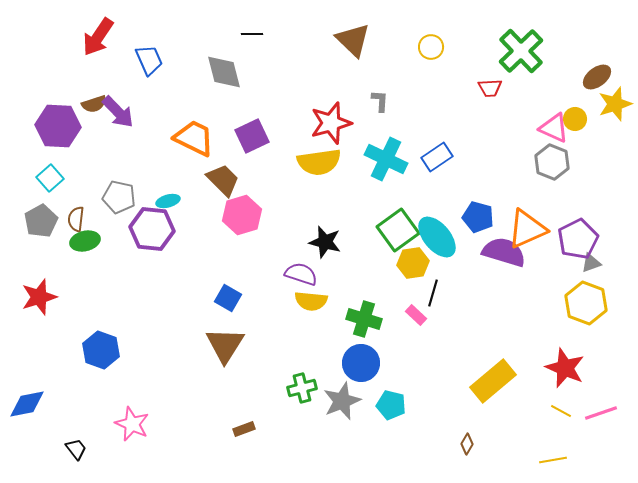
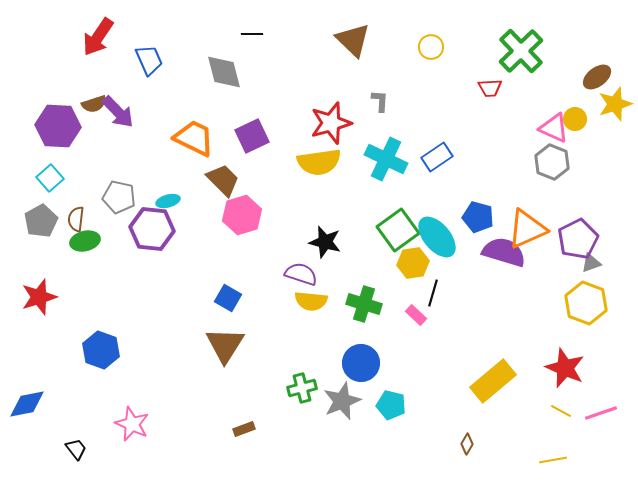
green cross at (364, 319): moved 15 px up
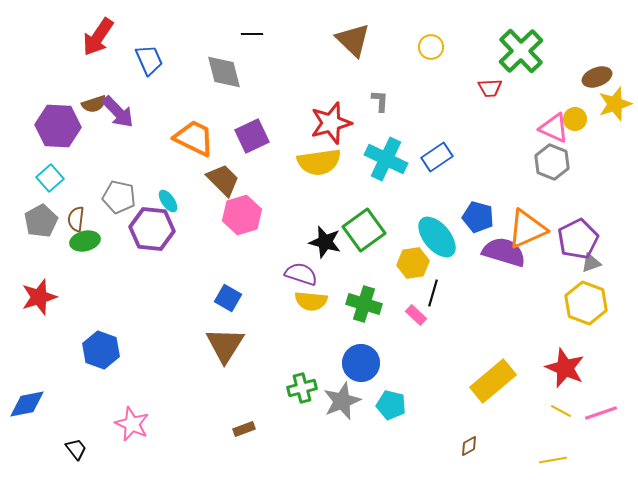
brown ellipse at (597, 77): rotated 16 degrees clockwise
cyan ellipse at (168, 201): rotated 70 degrees clockwise
green square at (398, 230): moved 34 px left
brown diamond at (467, 444): moved 2 px right, 2 px down; rotated 30 degrees clockwise
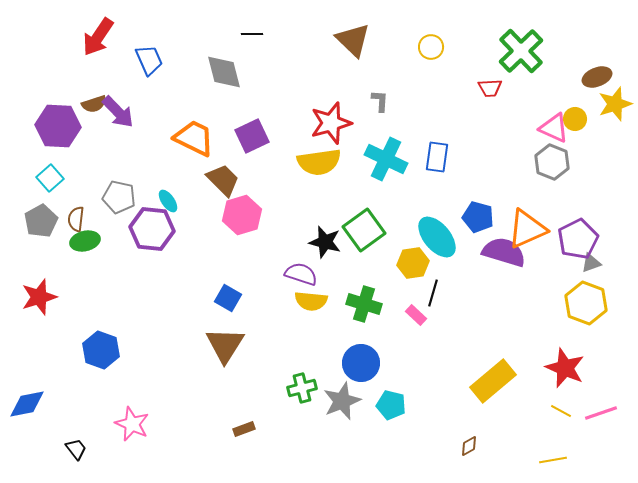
blue rectangle at (437, 157): rotated 48 degrees counterclockwise
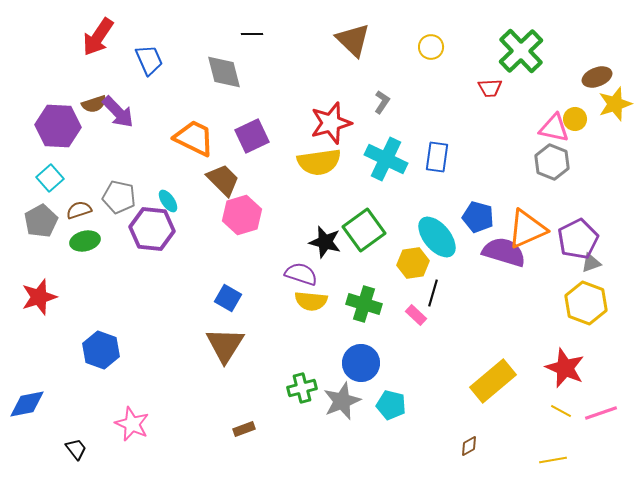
gray L-shape at (380, 101): moved 2 px right, 1 px down; rotated 30 degrees clockwise
pink triangle at (554, 128): rotated 12 degrees counterclockwise
brown semicircle at (76, 219): moved 3 px right, 9 px up; rotated 65 degrees clockwise
